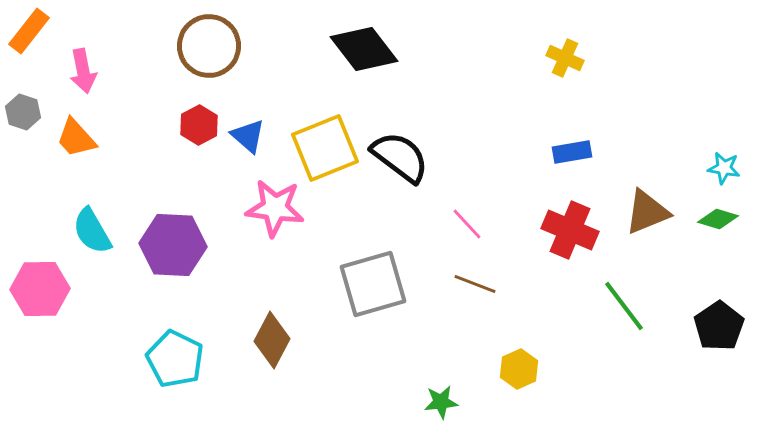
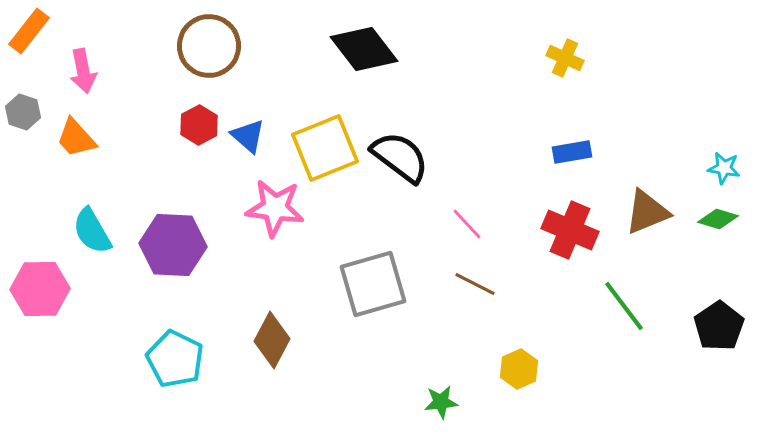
brown line: rotated 6 degrees clockwise
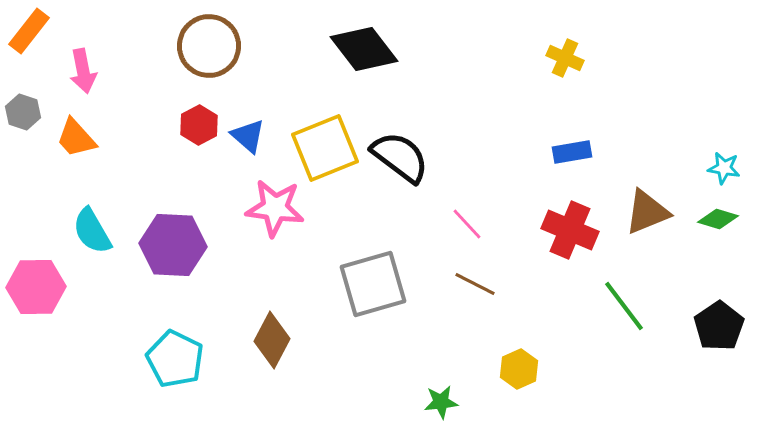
pink hexagon: moved 4 px left, 2 px up
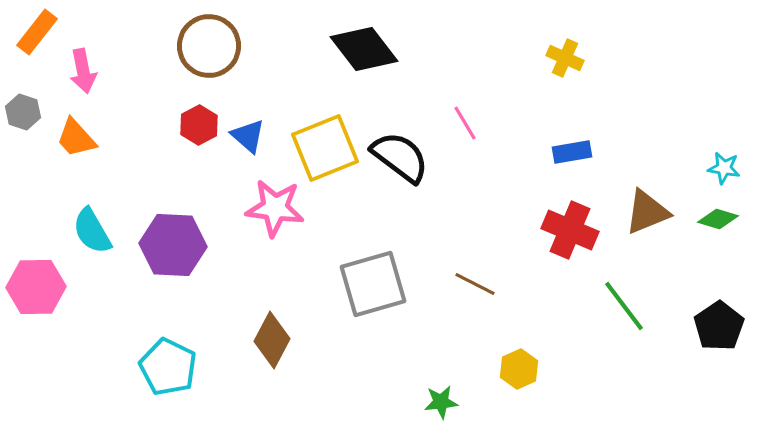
orange rectangle: moved 8 px right, 1 px down
pink line: moved 2 px left, 101 px up; rotated 12 degrees clockwise
cyan pentagon: moved 7 px left, 8 px down
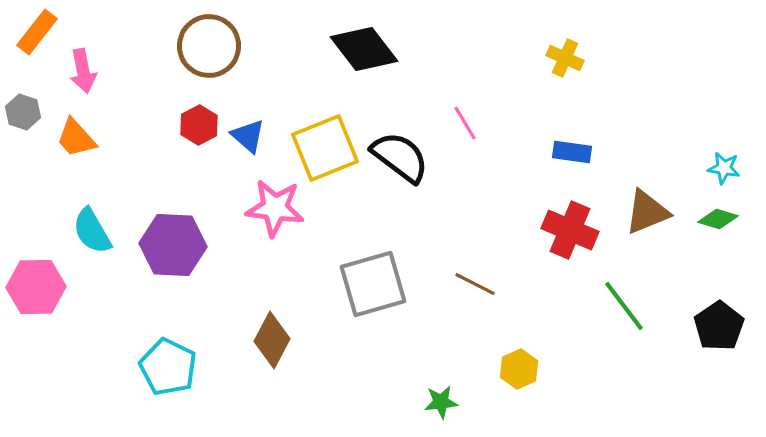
blue rectangle: rotated 18 degrees clockwise
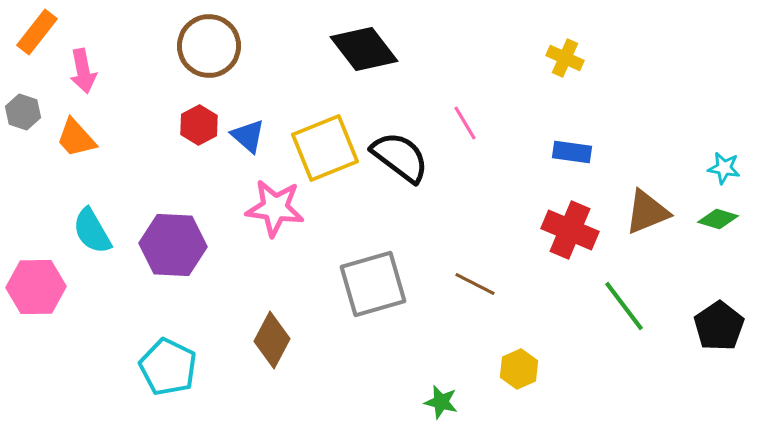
green star: rotated 20 degrees clockwise
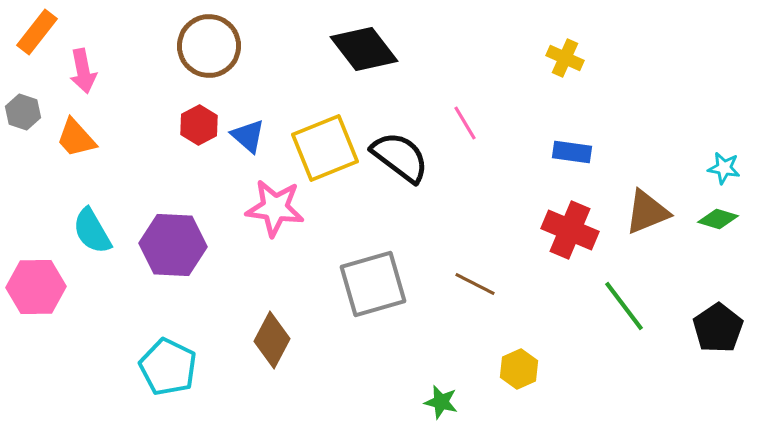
black pentagon: moved 1 px left, 2 px down
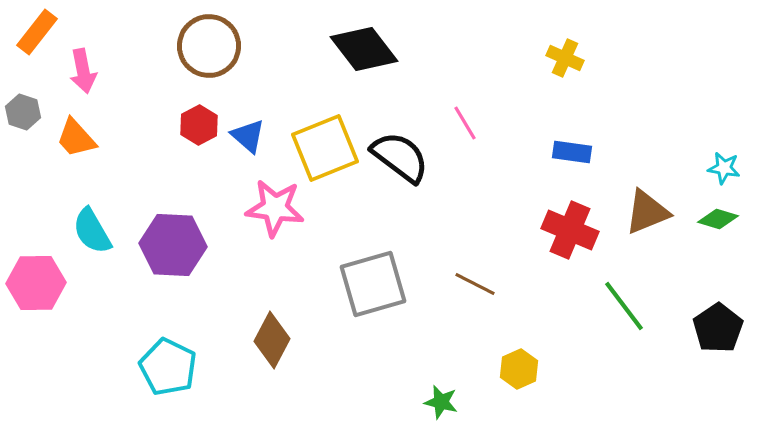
pink hexagon: moved 4 px up
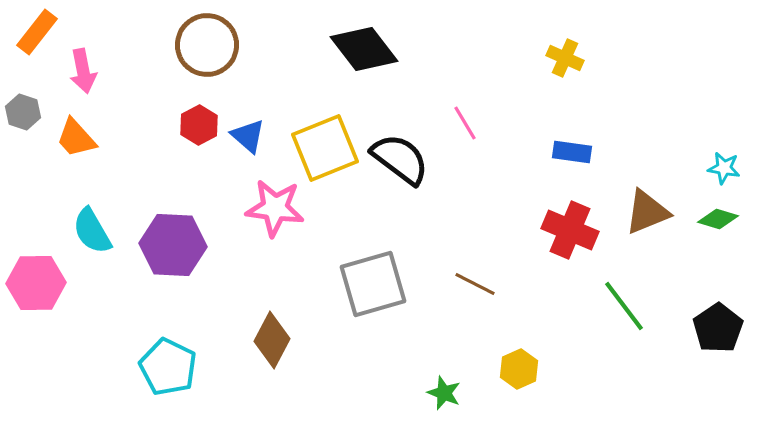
brown circle: moved 2 px left, 1 px up
black semicircle: moved 2 px down
green star: moved 3 px right, 9 px up; rotated 8 degrees clockwise
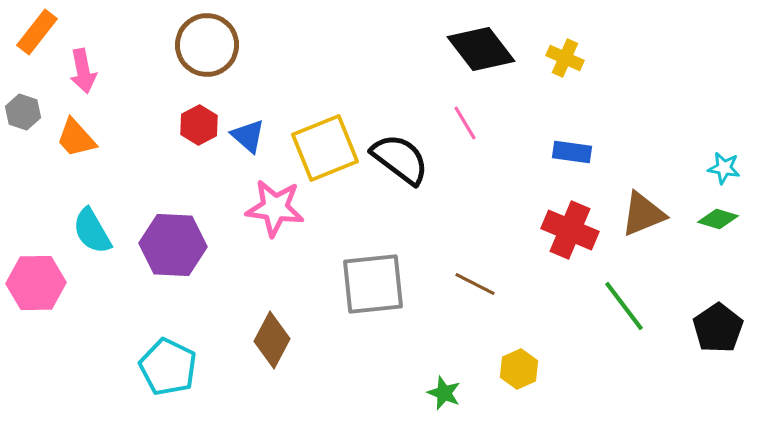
black diamond: moved 117 px right
brown triangle: moved 4 px left, 2 px down
gray square: rotated 10 degrees clockwise
